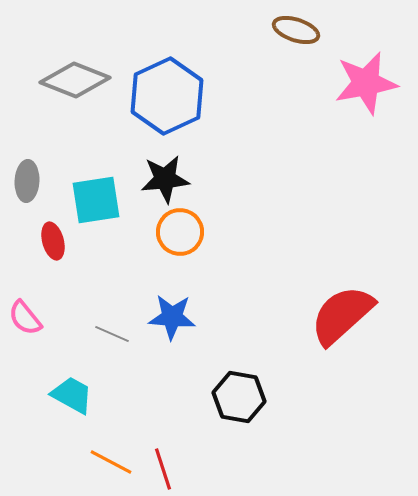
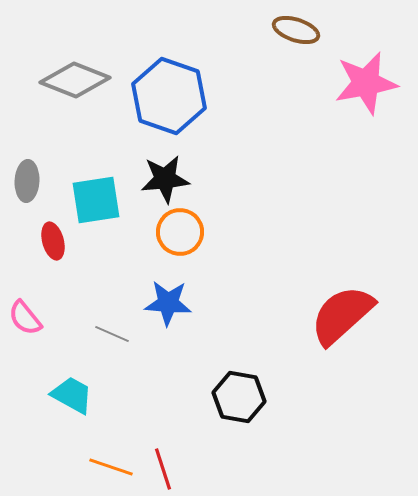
blue hexagon: moved 2 px right; rotated 16 degrees counterclockwise
blue star: moved 4 px left, 14 px up
orange line: moved 5 px down; rotated 9 degrees counterclockwise
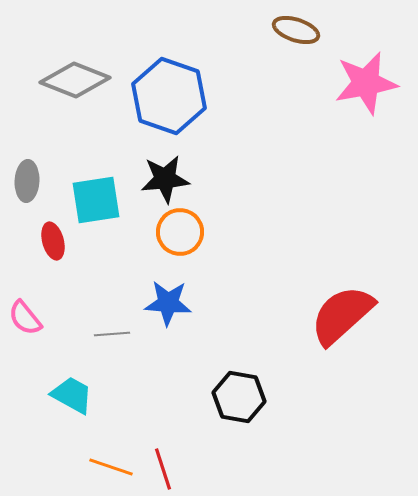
gray line: rotated 28 degrees counterclockwise
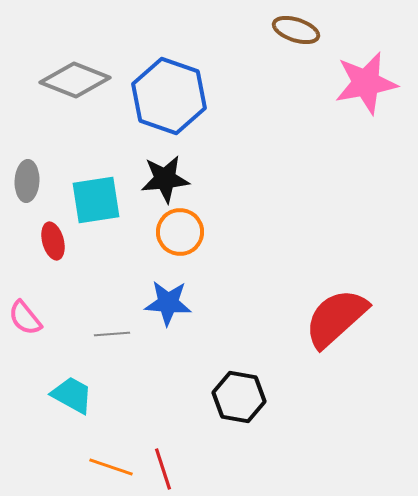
red semicircle: moved 6 px left, 3 px down
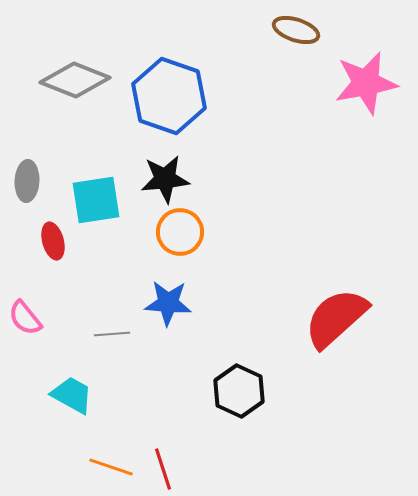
black hexagon: moved 6 px up; rotated 15 degrees clockwise
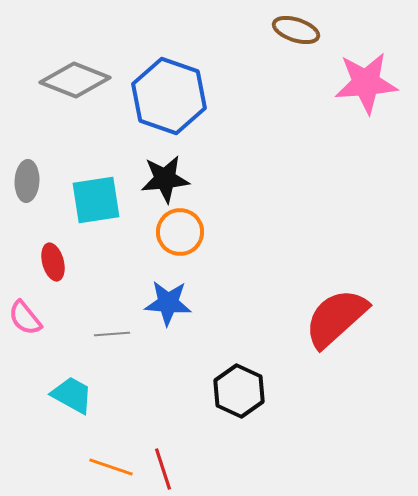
pink star: rotated 6 degrees clockwise
red ellipse: moved 21 px down
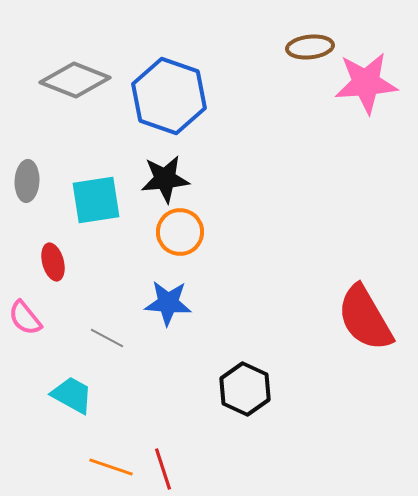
brown ellipse: moved 14 px right, 17 px down; rotated 24 degrees counterclockwise
red semicircle: moved 29 px right; rotated 78 degrees counterclockwise
gray line: moved 5 px left, 4 px down; rotated 32 degrees clockwise
black hexagon: moved 6 px right, 2 px up
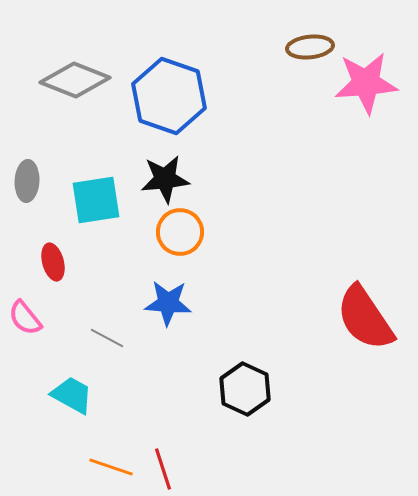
red semicircle: rotated 4 degrees counterclockwise
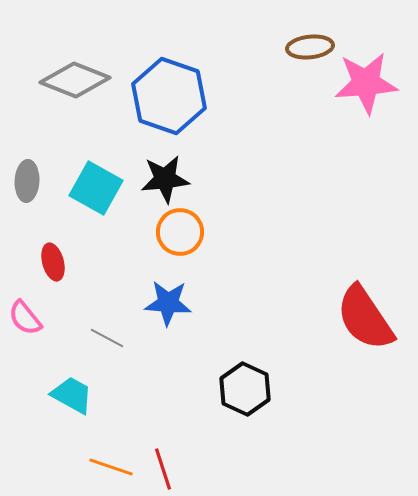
cyan square: moved 12 px up; rotated 38 degrees clockwise
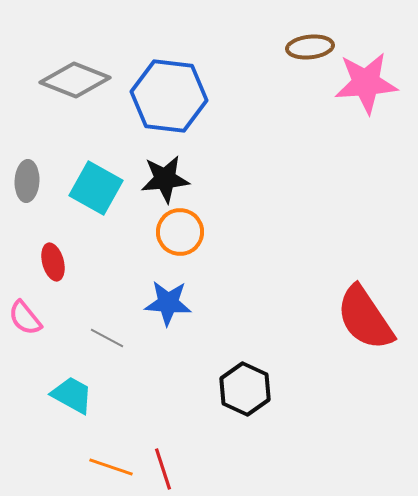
blue hexagon: rotated 12 degrees counterclockwise
